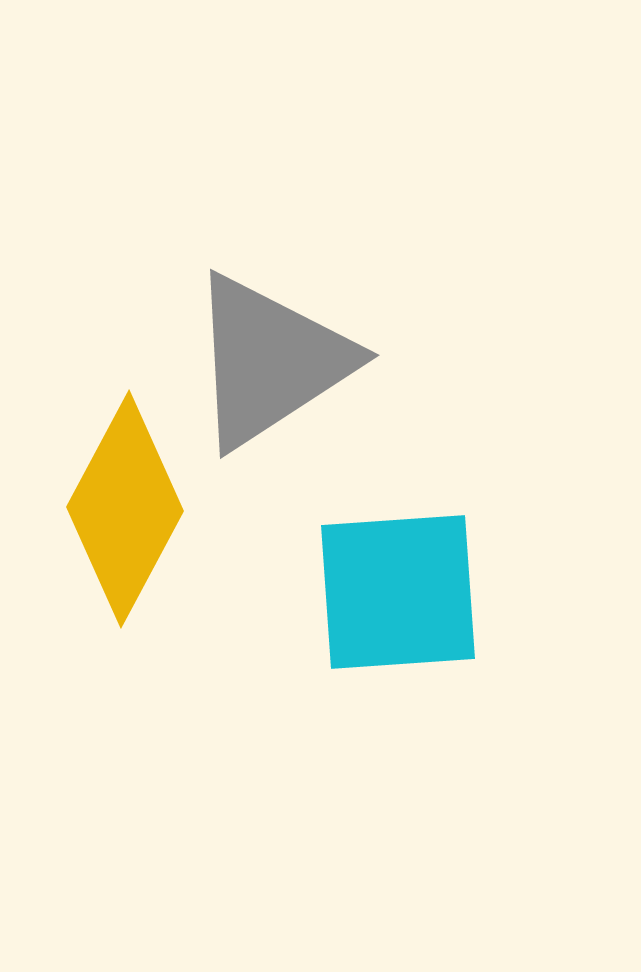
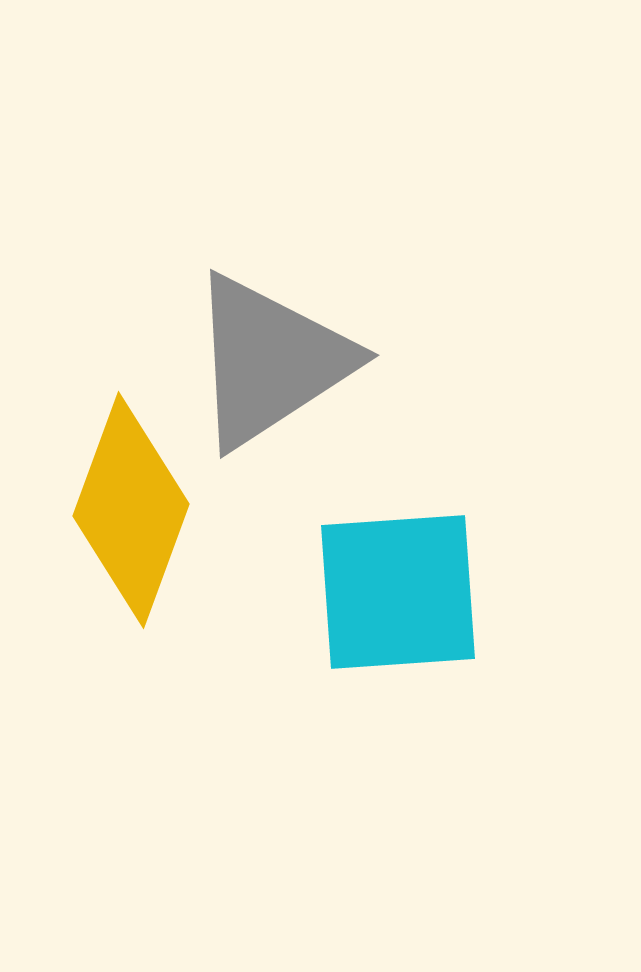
yellow diamond: moved 6 px right, 1 px down; rotated 8 degrees counterclockwise
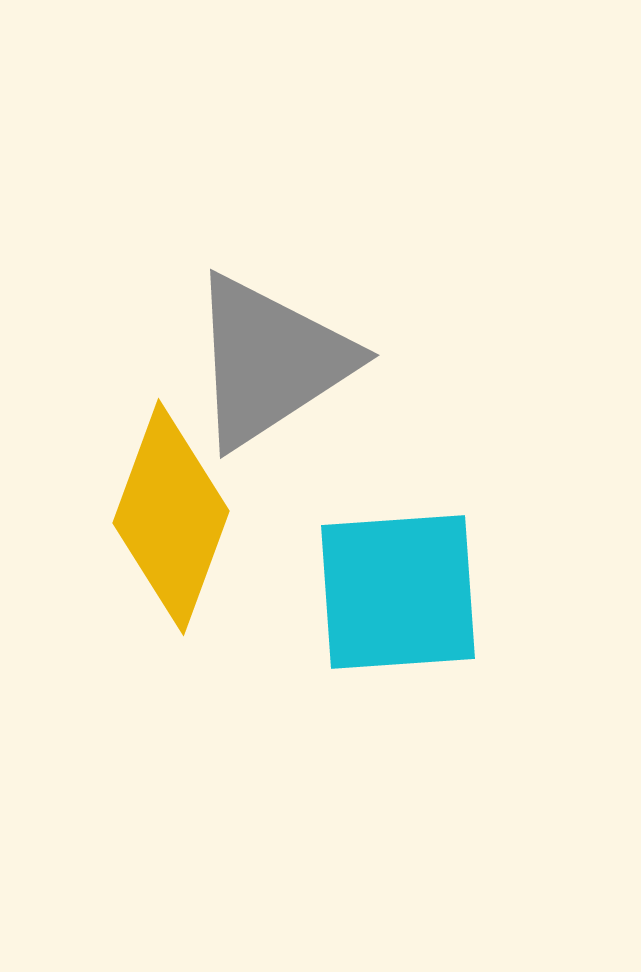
yellow diamond: moved 40 px right, 7 px down
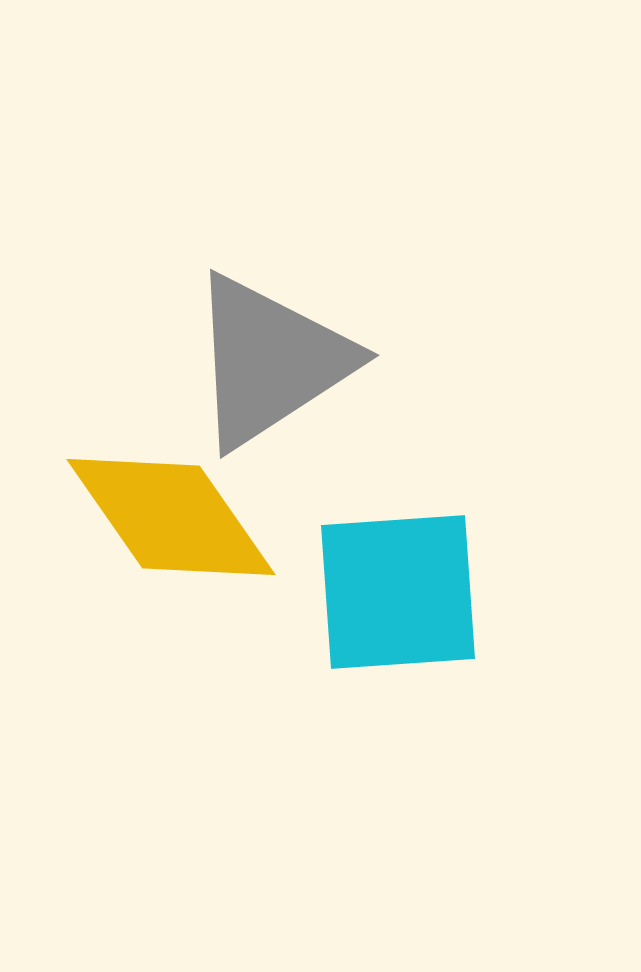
yellow diamond: rotated 55 degrees counterclockwise
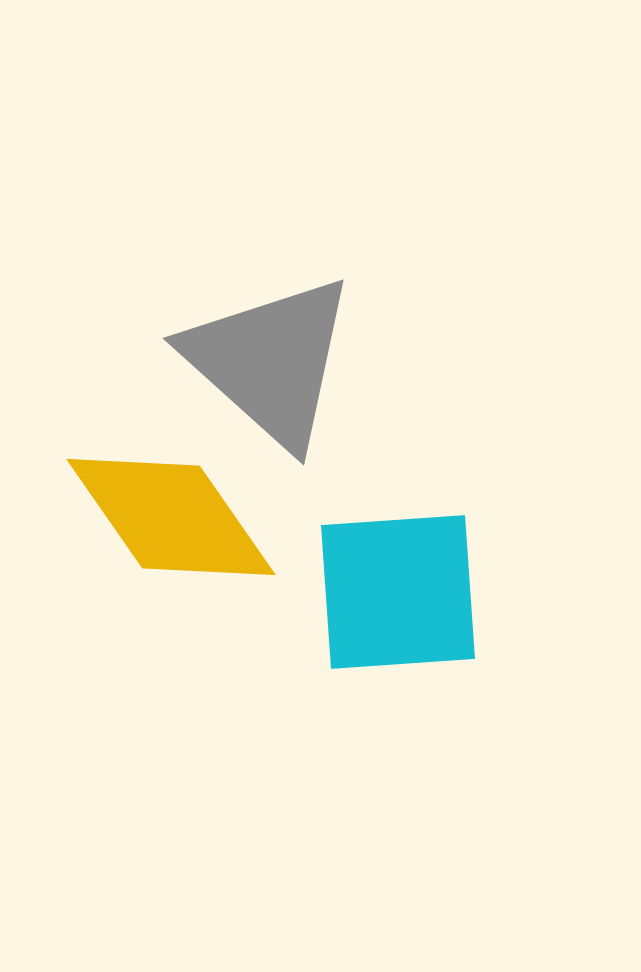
gray triangle: rotated 45 degrees counterclockwise
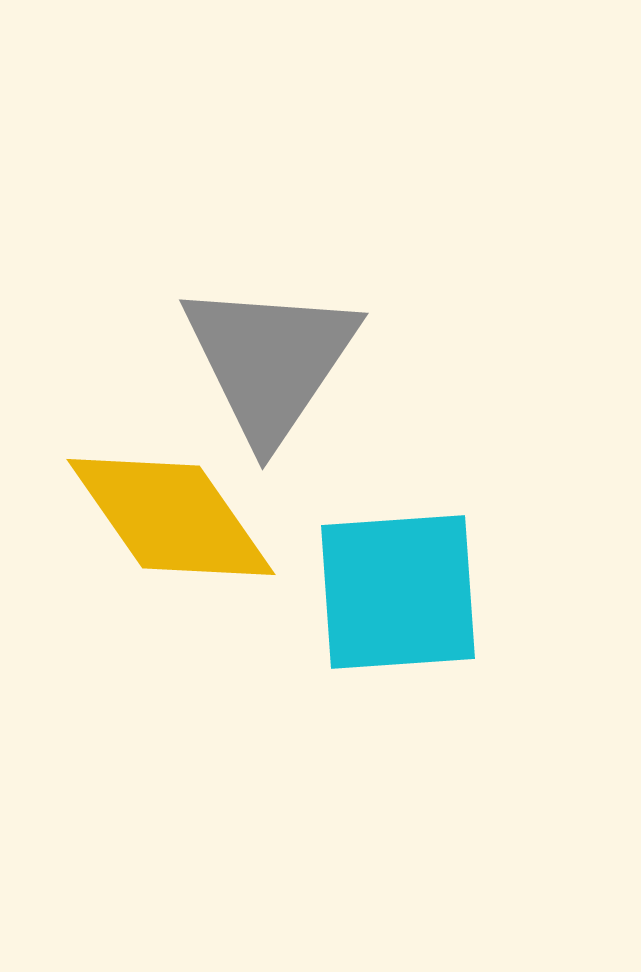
gray triangle: rotated 22 degrees clockwise
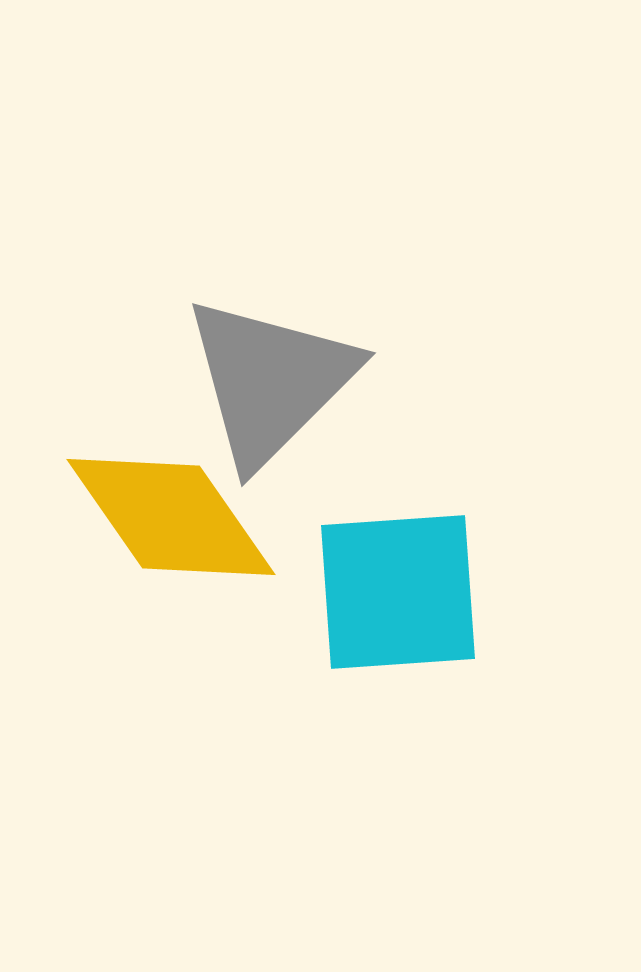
gray triangle: moved 20 px down; rotated 11 degrees clockwise
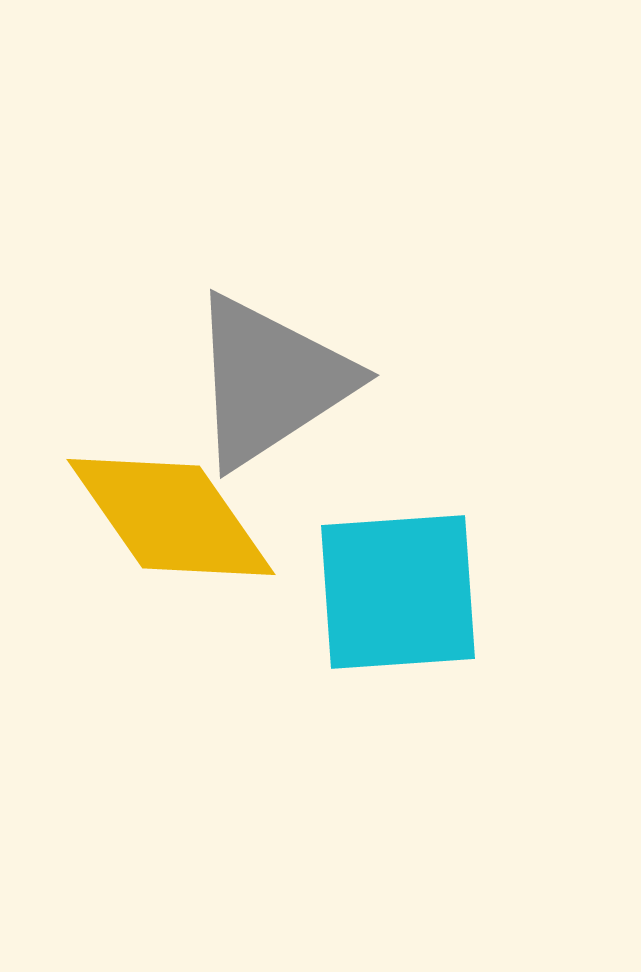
gray triangle: rotated 12 degrees clockwise
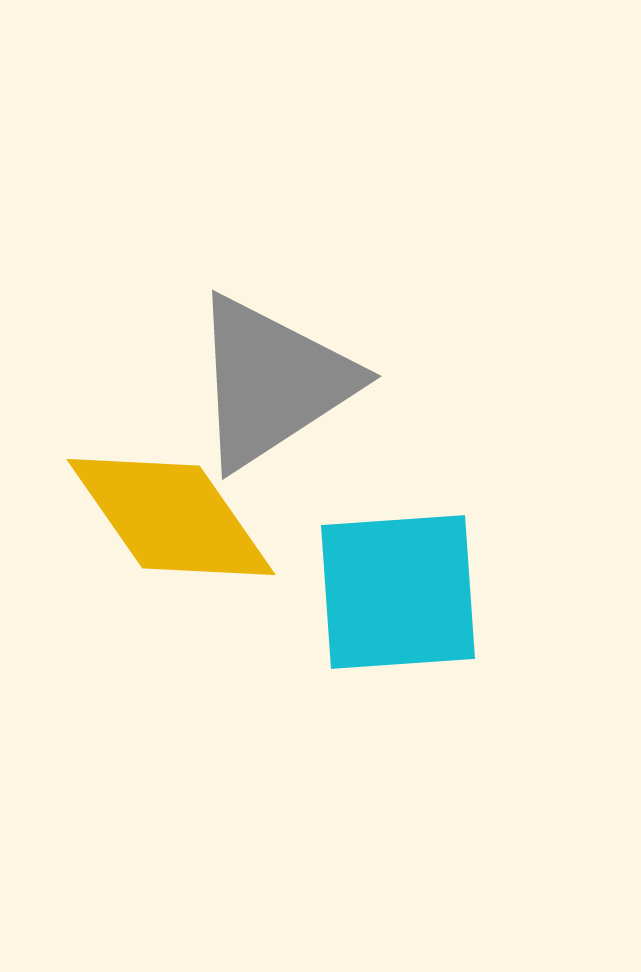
gray triangle: moved 2 px right, 1 px down
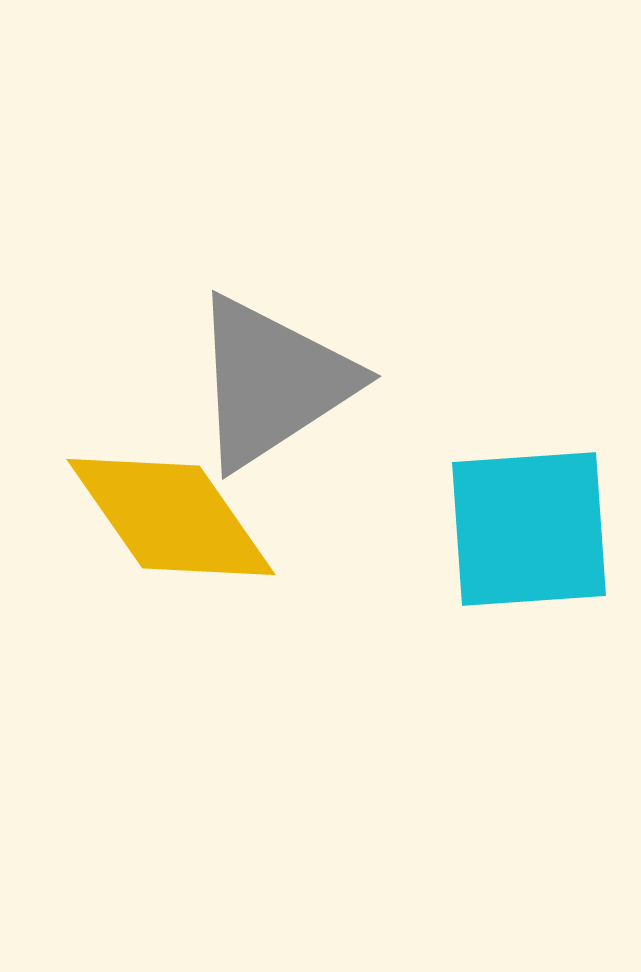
cyan square: moved 131 px right, 63 px up
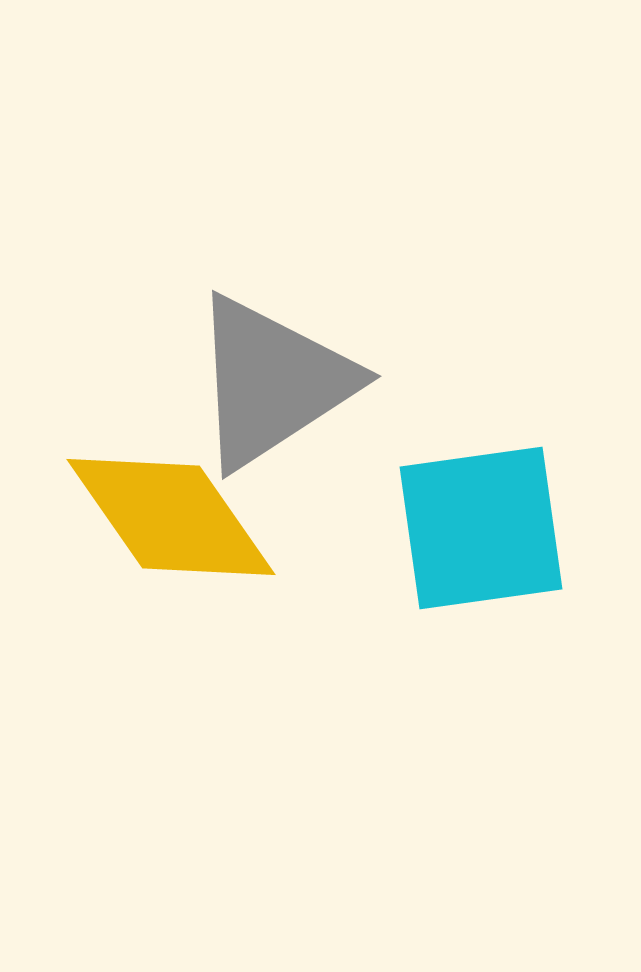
cyan square: moved 48 px left, 1 px up; rotated 4 degrees counterclockwise
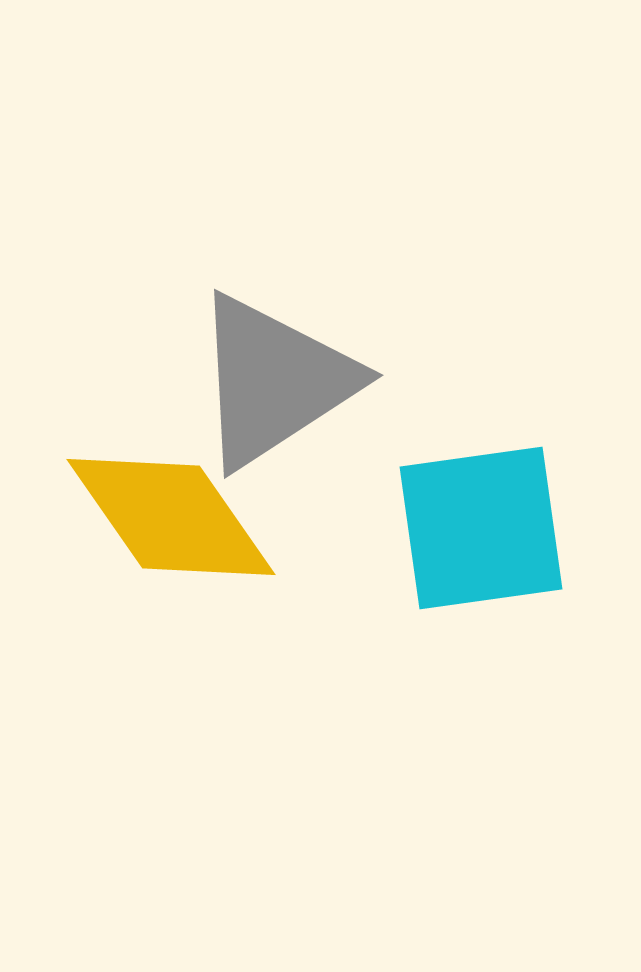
gray triangle: moved 2 px right, 1 px up
